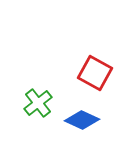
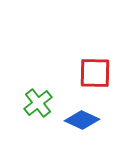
red square: rotated 28 degrees counterclockwise
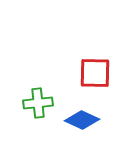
green cross: rotated 32 degrees clockwise
